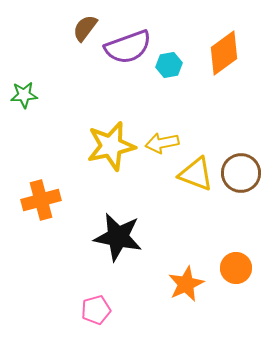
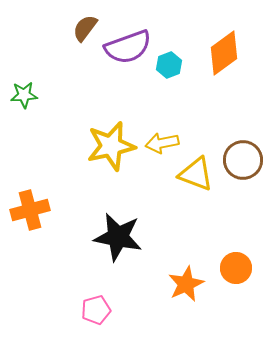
cyan hexagon: rotated 10 degrees counterclockwise
brown circle: moved 2 px right, 13 px up
orange cross: moved 11 px left, 10 px down
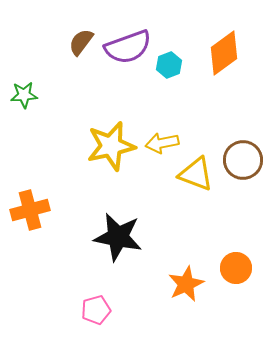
brown semicircle: moved 4 px left, 14 px down
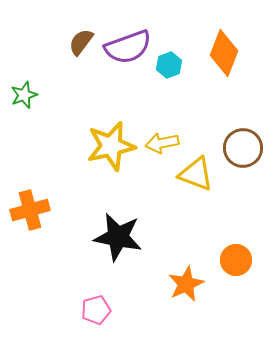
orange diamond: rotated 33 degrees counterclockwise
green star: rotated 16 degrees counterclockwise
brown circle: moved 12 px up
orange circle: moved 8 px up
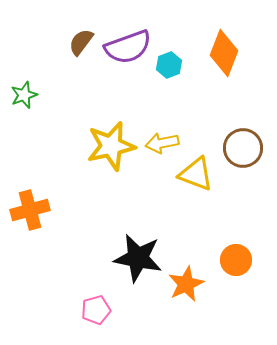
black star: moved 20 px right, 21 px down
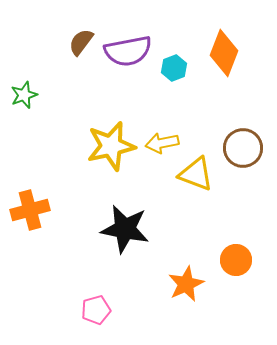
purple semicircle: moved 4 px down; rotated 9 degrees clockwise
cyan hexagon: moved 5 px right, 3 px down
black star: moved 13 px left, 29 px up
